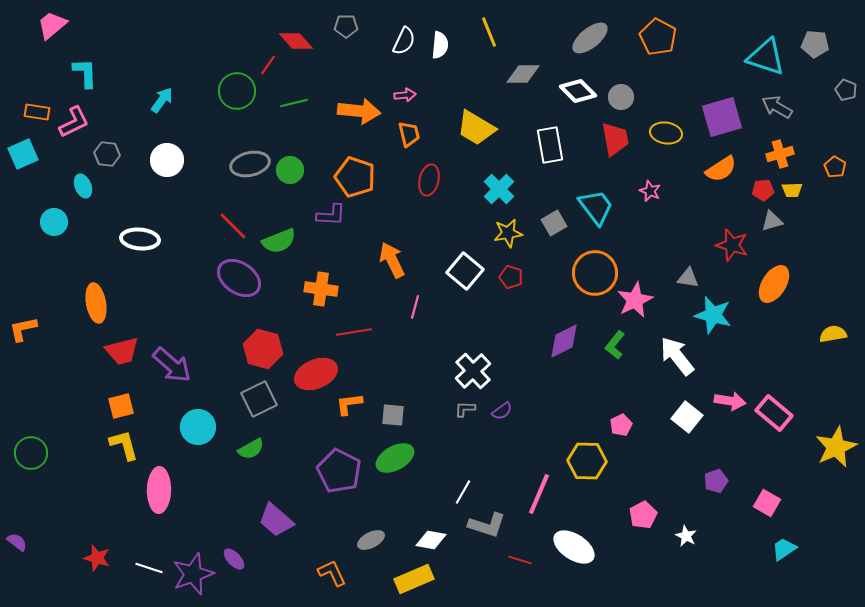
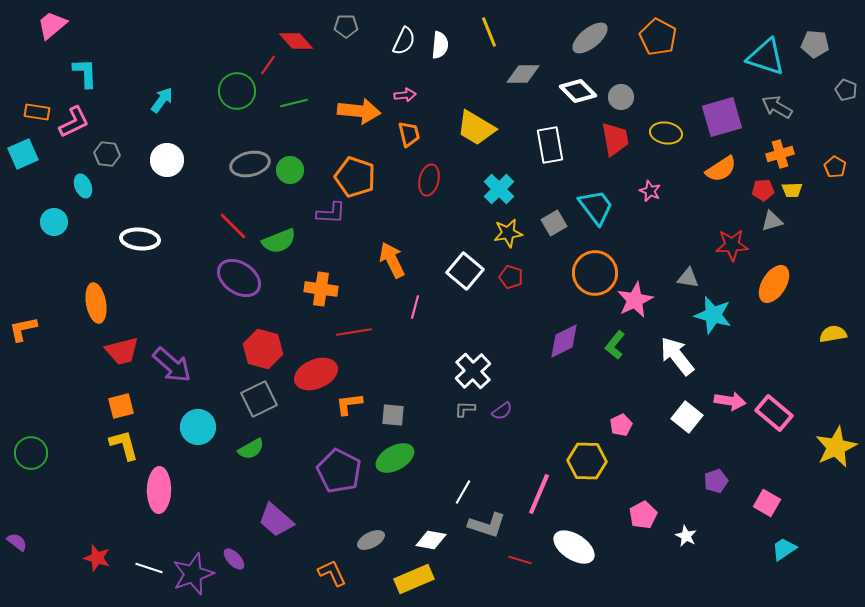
purple L-shape at (331, 215): moved 2 px up
red star at (732, 245): rotated 20 degrees counterclockwise
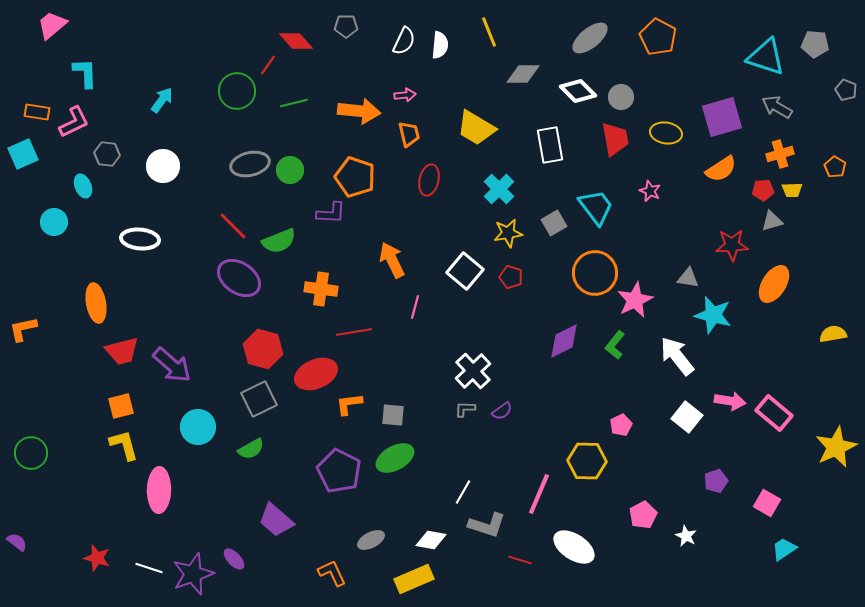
white circle at (167, 160): moved 4 px left, 6 px down
